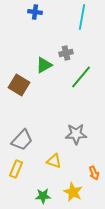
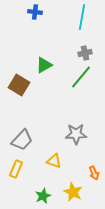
gray cross: moved 19 px right
green star: rotated 21 degrees counterclockwise
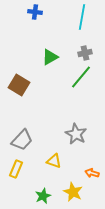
green triangle: moved 6 px right, 8 px up
gray star: rotated 30 degrees clockwise
orange arrow: moved 2 px left; rotated 128 degrees clockwise
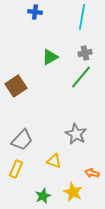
brown square: moved 3 px left, 1 px down; rotated 25 degrees clockwise
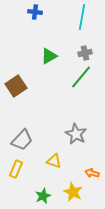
green triangle: moved 1 px left, 1 px up
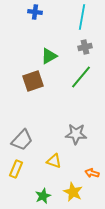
gray cross: moved 6 px up
brown square: moved 17 px right, 5 px up; rotated 15 degrees clockwise
gray star: rotated 25 degrees counterclockwise
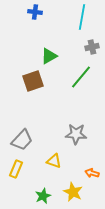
gray cross: moved 7 px right
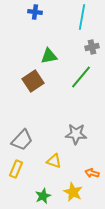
green triangle: rotated 18 degrees clockwise
brown square: rotated 15 degrees counterclockwise
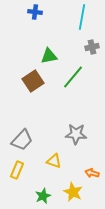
green line: moved 8 px left
yellow rectangle: moved 1 px right, 1 px down
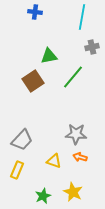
orange arrow: moved 12 px left, 16 px up
